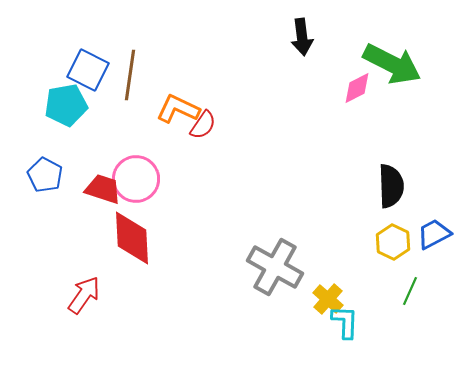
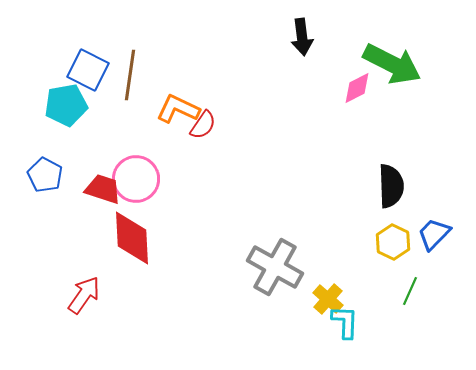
blue trapezoid: rotated 18 degrees counterclockwise
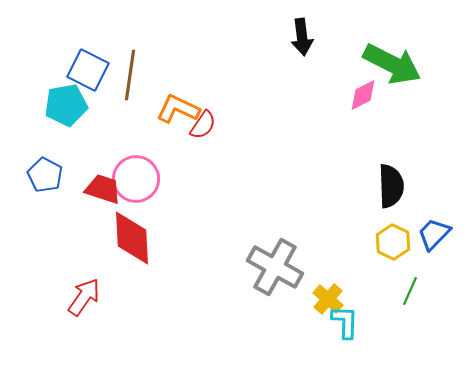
pink diamond: moved 6 px right, 7 px down
red arrow: moved 2 px down
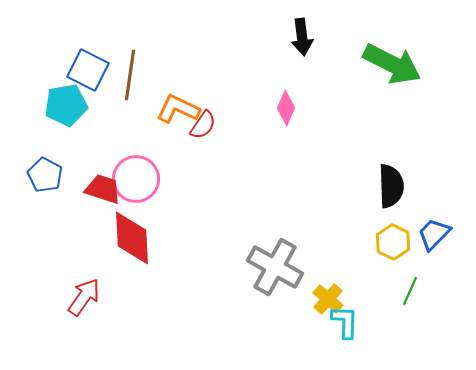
pink diamond: moved 77 px left, 13 px down; rotated 40 degrees counterclockwise
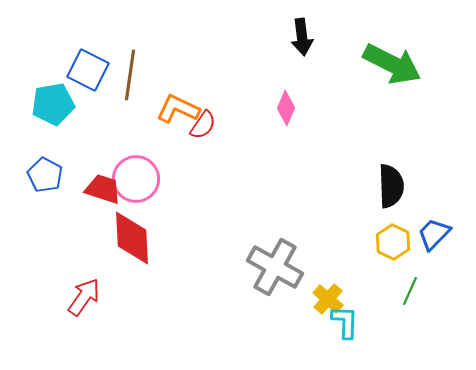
cyan pentagon: moved 13 px left, 1 px up
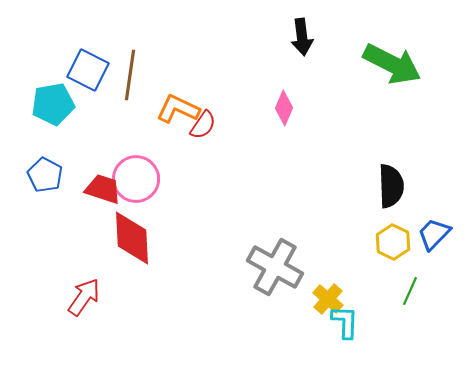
pink diamond: moved 2 px left
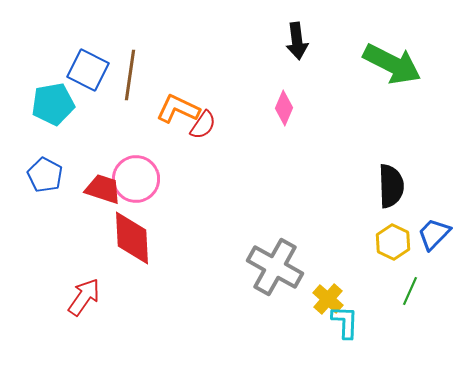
black arrow: moved 5 px left, 4 px down
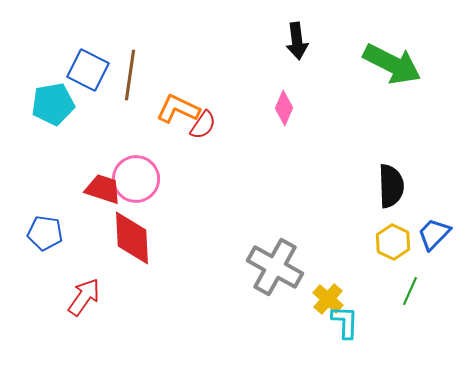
blue pentagon: moved 58 px down; rotated 20 degrees counterclockwise
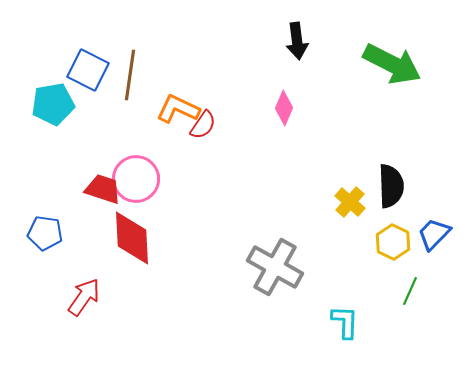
yellow cross: moved 22 px right, 97 px up
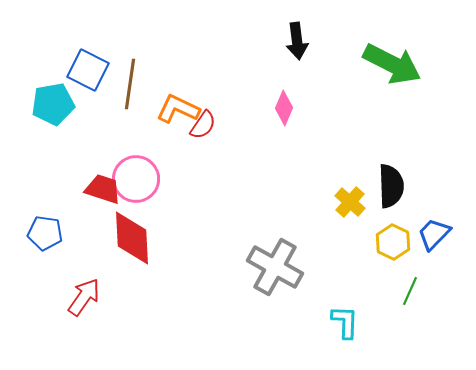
brown line: moved 9 px down
